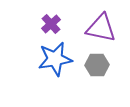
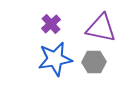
gray hexagon: moved 3 px left, 3 px up
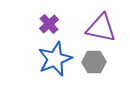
purple cross: moved 2 px left
blue star: rotated 12 degrees counterclockwise
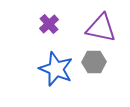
blue star: moved 1 px right, 10 px down; rotated 28 degrees counterclockwise
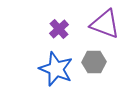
purple cross: moved 10 px right, 5 px down
purple triangle: moved 4 px right, 4 px up; rotated 8 degrees clockwise
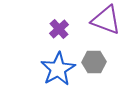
purple triangle: moved 1 px right, 4 px up
blue star: moved 2 px right; rotated 20 degrees clockwise
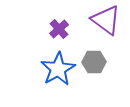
purple triangle: rotated 16 degrees clockwise
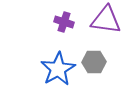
purple triangle: rotated 28 degrees counterclockwise
purple cross: moved 5 px right, 7 px up; rotated 30 degrees counterclockwise
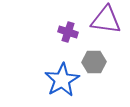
purple cross: moved 4 px right, 10 px down
blue star: moved 4 px right, 11 px down
